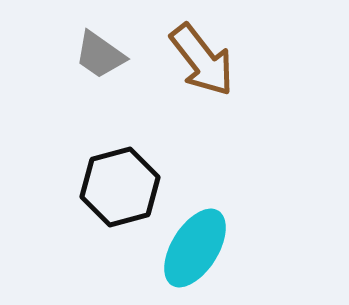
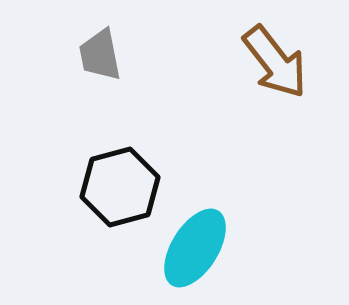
gray trapezoid: rotated 44 degrees clockwise
brown arrow: moved 73 px right, 2 px down
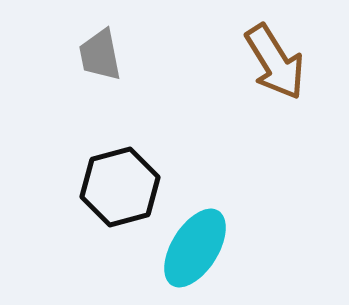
brown arrow: rotated 6 degrees clockwise
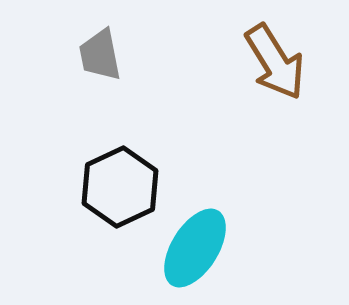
black hexagon: rotated 10 degrees counterclockwise
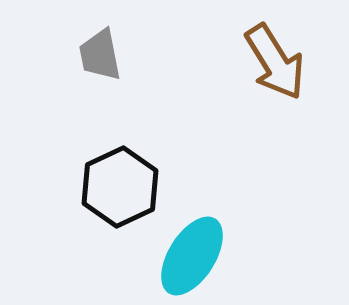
cyan ellipse: moved 3 px left, 8 px down
